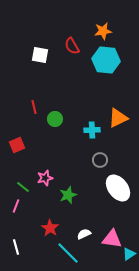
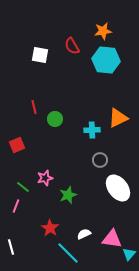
white line: moved 5 px left
cyan triangle: rotated 16 degrees counterclockwise
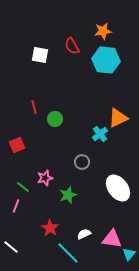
cyan cross: moved 8 px right, 4 px down; rotated 35 degrees counterclockwise
gray circle: moved 18 px left, 2 px down
white line: rotated 35 degrees counterclockwise
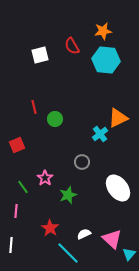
white square: rotated 24 degrees counterclockwise
pink star: rotated 21 degrees counterclockwise
green line: rotated 16 degrees clockwise
pink line: moved 5 px down; rotated 16 degrees counterclockwise
pink triangle: rotated 35 degrees clockwise
white line: moved 2 px up; rotated 56 degrees clockwise
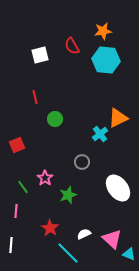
red line: moved 1 px right, 10 px up
cyan triangle: rotated 48 degrees counterclockwise
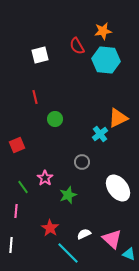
red semicircle: moved 5 px right
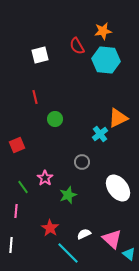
cyan triangle: rotated 16 degrees clockwise
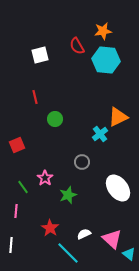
orange triangle: moved 1 px up
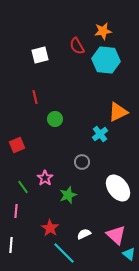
orange triangle: moved 5 px up
pink triangle: moved 4 px right, 4 px up
cyan line: moved 4 px left
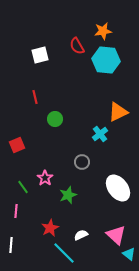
red star: rotated 12 degrees clockwise
white semicircle: moved 3 px left, 1 px down
